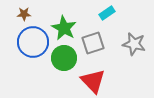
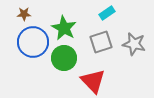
gray square: moved 8 px right, 1 px up
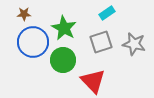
green circle: moved 1 px left, 2 px down
